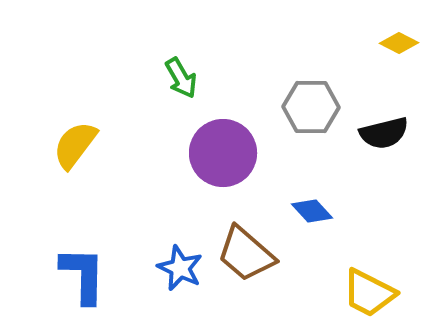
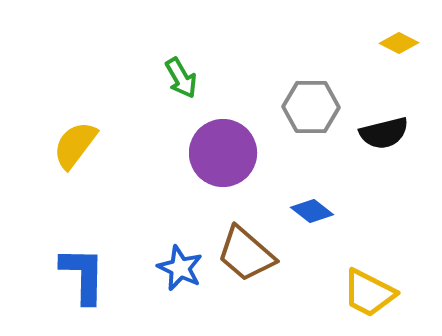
blue diamond: rotated 9 degrees counterclockwise
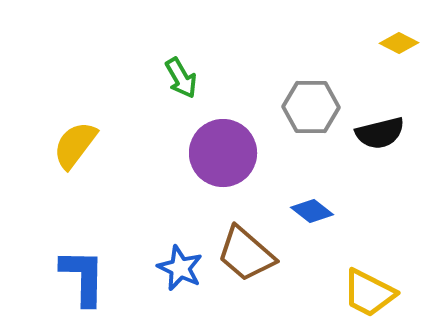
black semicircle: moved 4 px left
blue L-shape: moved 2 px down
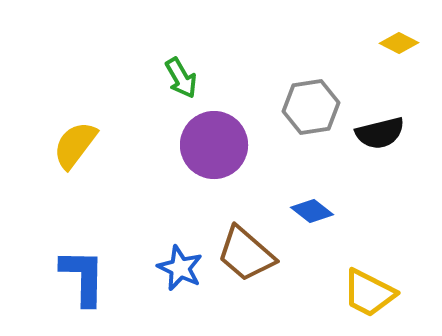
gray hexagon: rotated 10 degrees counterclockwise
purple circle: moved 9 px left, 8 px up
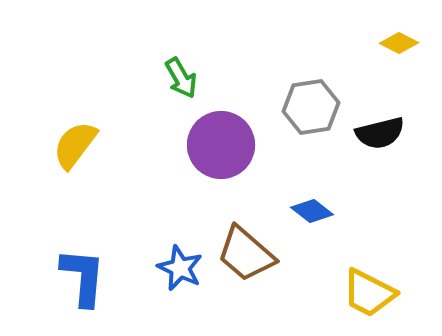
purple circle: moved 7 px right
blue L-shape: rotated 4 degrees clockwise
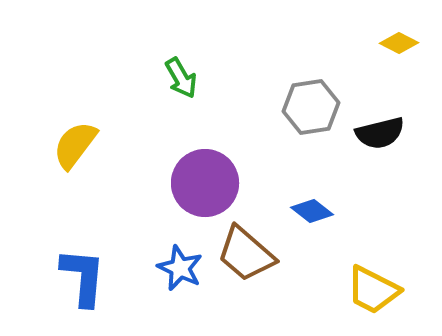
purple circle: moved 16 px left, 38 px down
yellow trapezoid: moved 4 px right, 3 px up
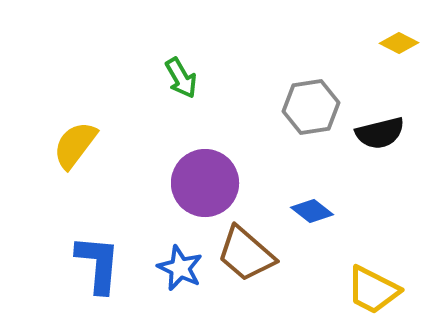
blue L-shape: moved 15 px right, 13 px up
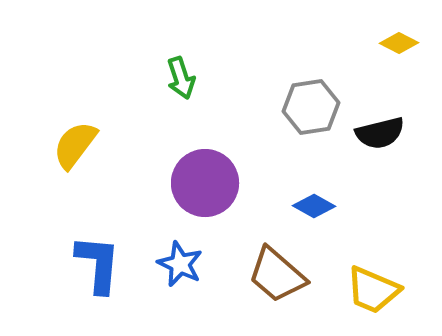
green arrow: rotated 12 degrees clockwise
blue diamond: moved 2 px right, 5 px up; rotated 9 degrees counterclockwise
brown trapezoid: moved 31 px right, 21 px down
blue star: moved 4 px up
yellow trapezoid: rotated 4 degrees counterclockwise
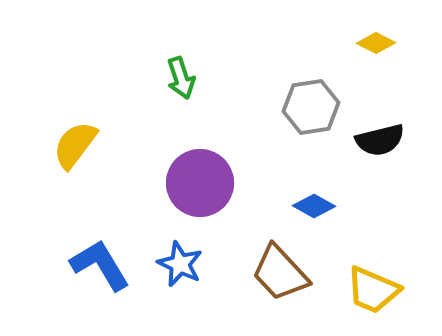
yellow diamond: moved 23 px left
black semicircle: moved 7 px down
purple circle: moved 5 px left
blue L-shape: moved 2 px right, 1 px down; rotated 36 degrees counterclockwise
brown trapezoid: moved 3 px right, 2 px up; rotated 6 degrees clockwise
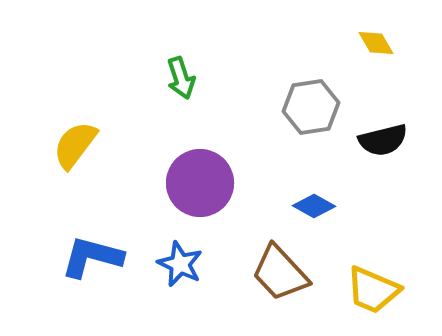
yellow diamond: rotated 33 degrees clockwise
black semicircle: moved 3 px right
blue L-shape: moved 8 px left, 8 px up; rotated 44 degrees counterclockwise
